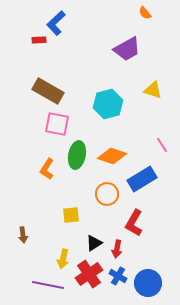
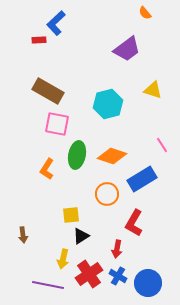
purple trapezoid: rotated 8 degrees counterclockwise
black triangle: moved 13 px left, 7 px up
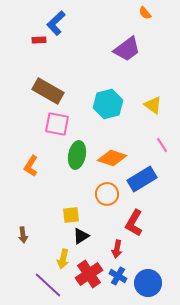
yellow triangle: moved 15 px down; rotated 18 degrees clockwise
orange diamond: moved 2 px down
orange L-shape: moved 16 px left, 3 px up
purple line: rotated 32 degrees clockwise
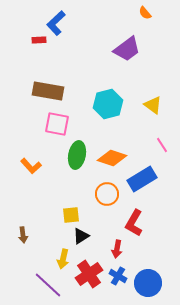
brown rectangle: rotated 20 degrees counterclockwise
orange L-shape: rotated 75 degrees counterclockwise
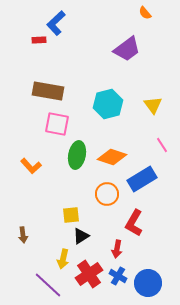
yellow triangle: rotated 18 degrees clockwise
orange diamond: moved 1 px up
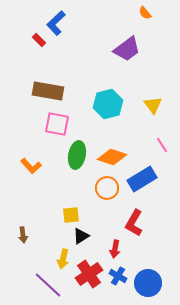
red rectangle: rotated 48 degrees clockwise
orange circle: moved 6 px up
red arrow: moved 2 px left
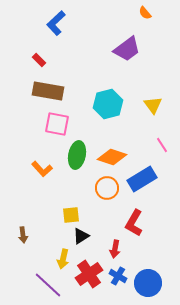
red rectangle: moved 20 px down
orange L-shape: moved 11 px right, 3 px down
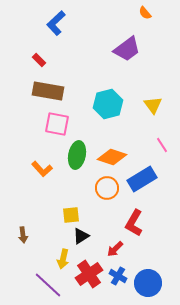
red arrow: rotated 36 degrees clockwise
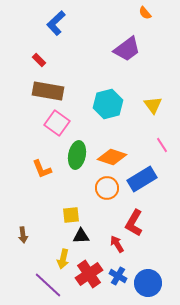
pink square: moved 1 px up; rotated 25 degrees clockwise
orange L-shape: rotated 20 degrees clockwise
black triangle: rotated 30 degrees clockwise
red arrow: moved 2 px right, 5 px up; rotated 102 degrees clockwise
